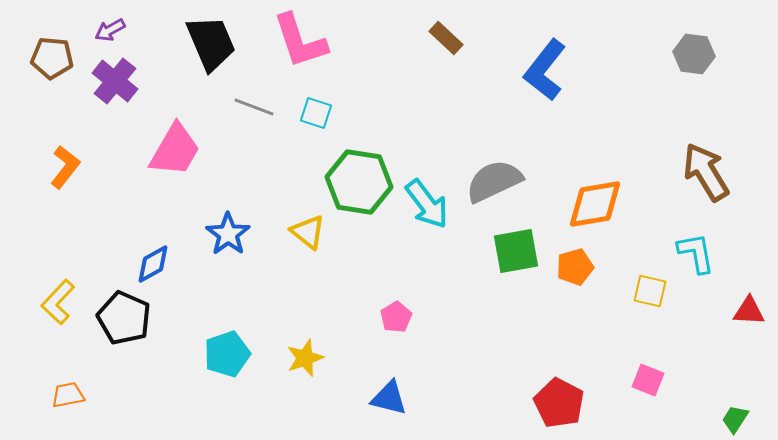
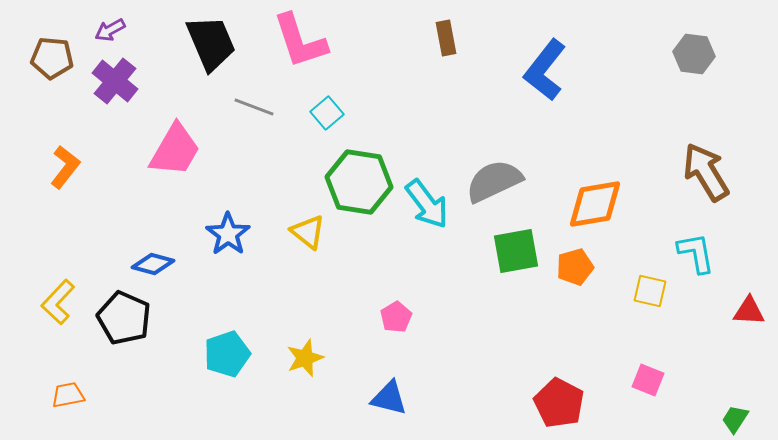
brown rectangle: rotated 36 degrees clockwise
cyan square: moved 11 px right; rotated 32 degrees clockwise
blue diamond: rotated 45 degrees clockwise
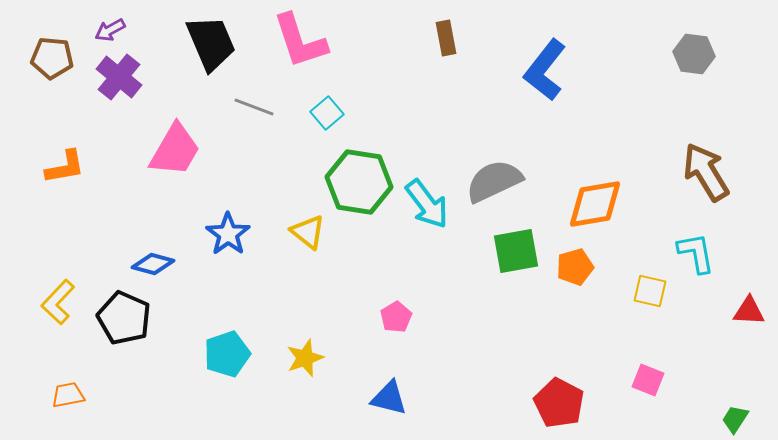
purple cross: moved 4 px right, 4 px up
orange L-shape: rotated 42 degrees clockwise
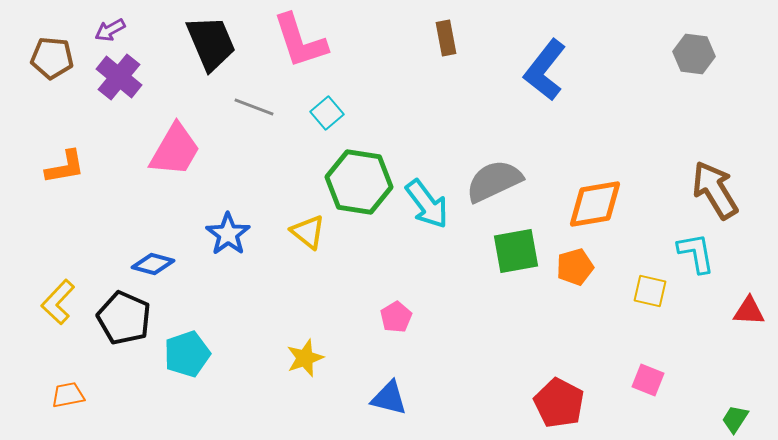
brown arrow: moved 9 px right, 18 px down
cyan pentagon: moved 40 px left
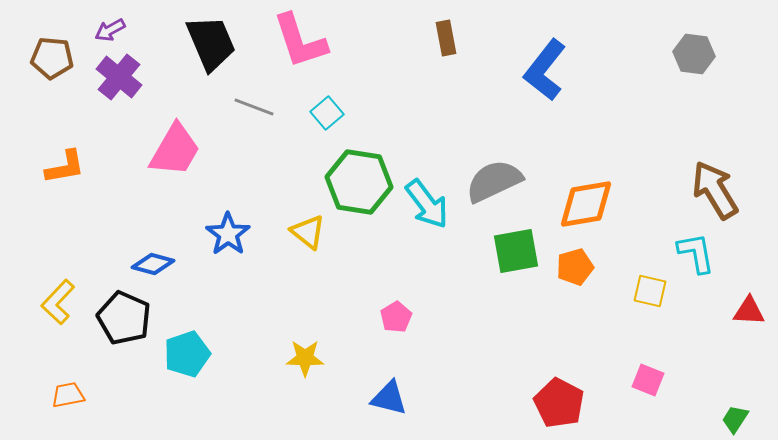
orange diamond: moved 9 px left
yellow star: rotated 21 degrees clockwise
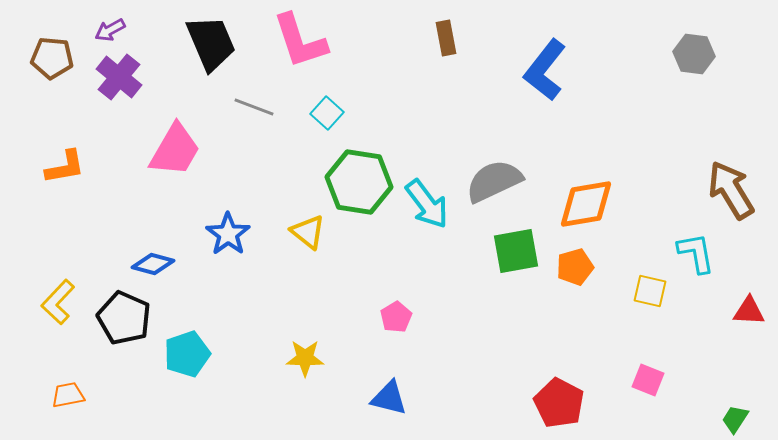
cyan square: rotated 8 degrees counterclockwise
brown arrow: moved 16 px right
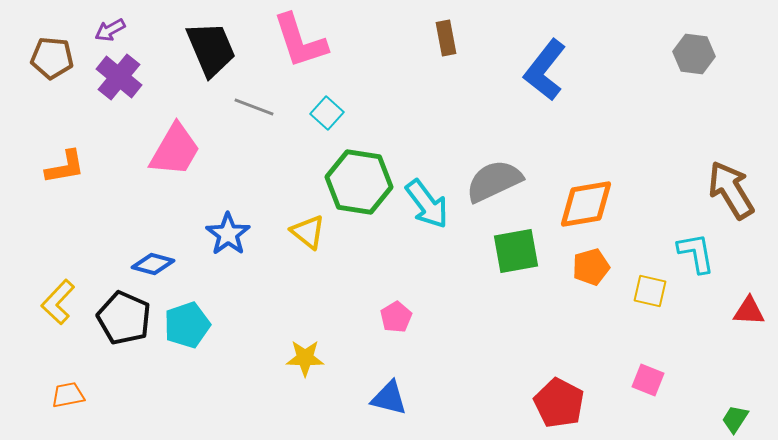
black trapezoid: moved 6 px down
orange pentagon: moved 16 px right
cyan pentagon: moved 29 px up
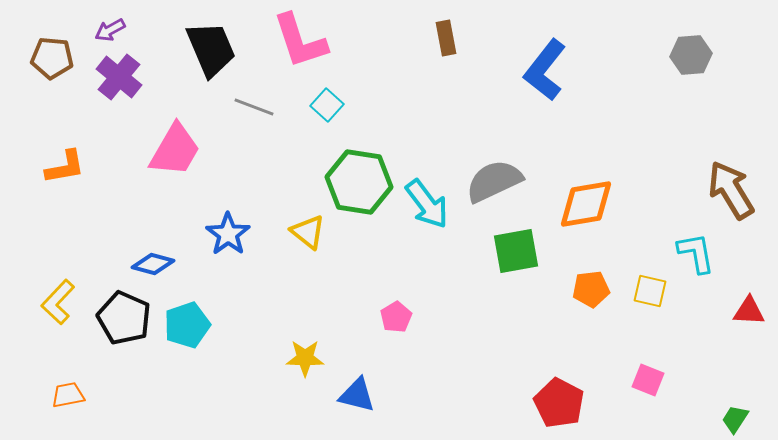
gray hexagon: moved 3 px left, 1 px down; rotated 12 degrees counterclockwise
cyan square: moved 8 px up
orange pentagon: moved 22 px down; rotated 9 degrees clockwise
blue triangle: moved 32 px left, 3 px up
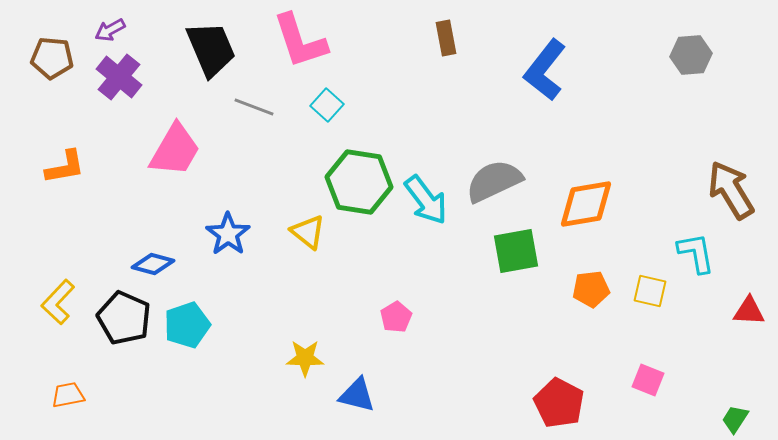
cyan arrow: moved 1 px left, 4 px up
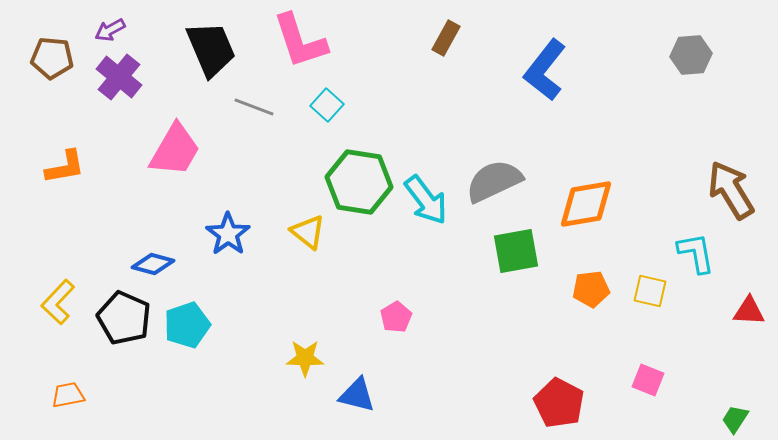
brown rectangle: rotated 40 degrees clockwise
